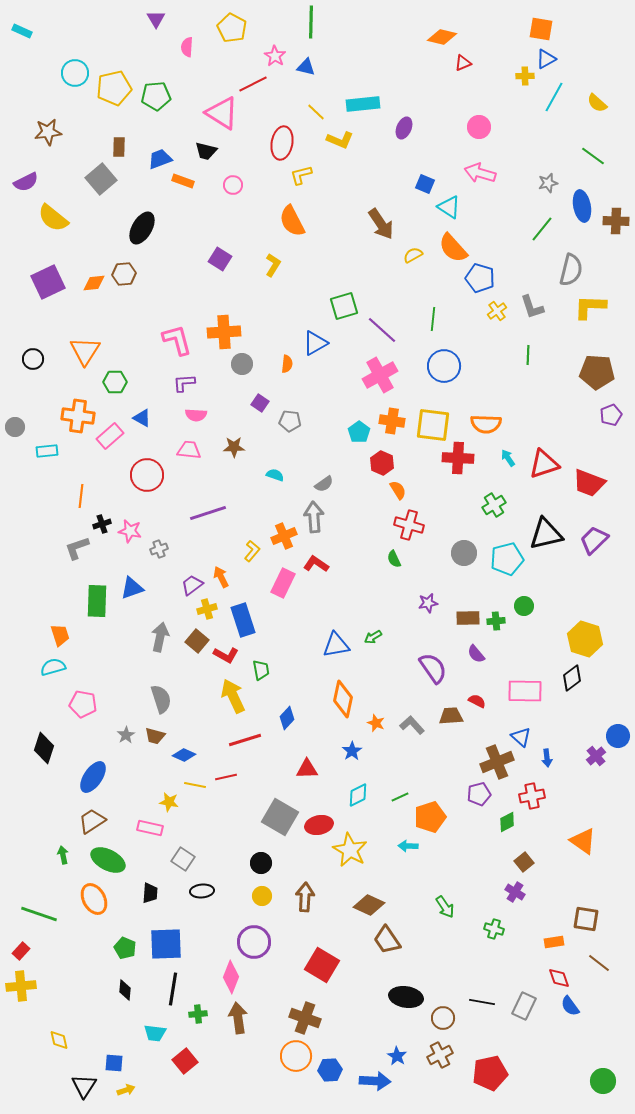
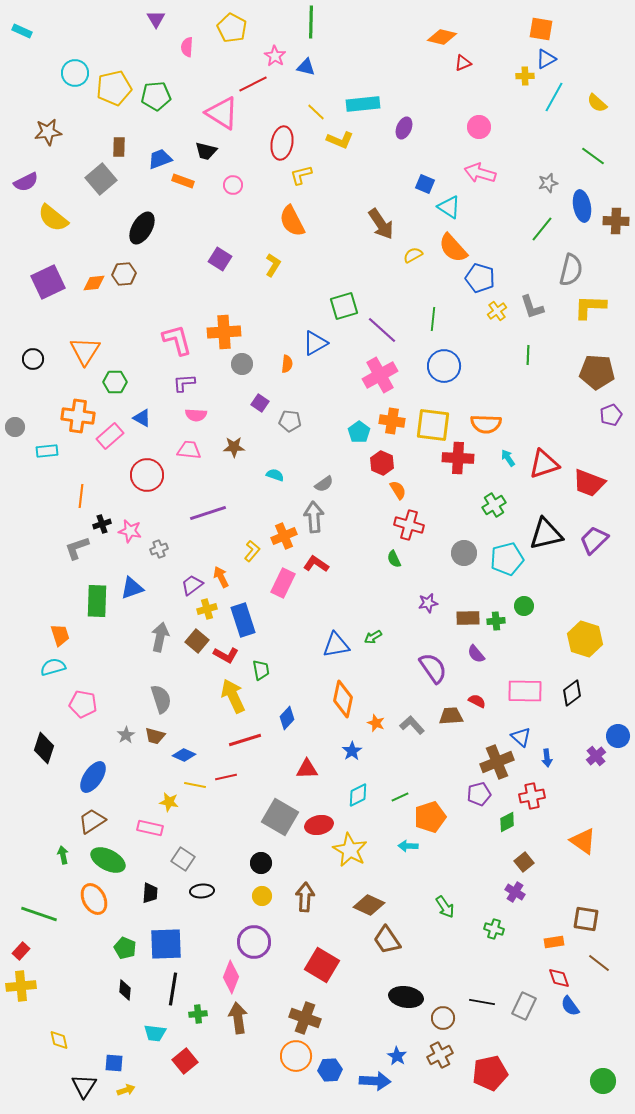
black diamond at (572, 678): moved 15 px down
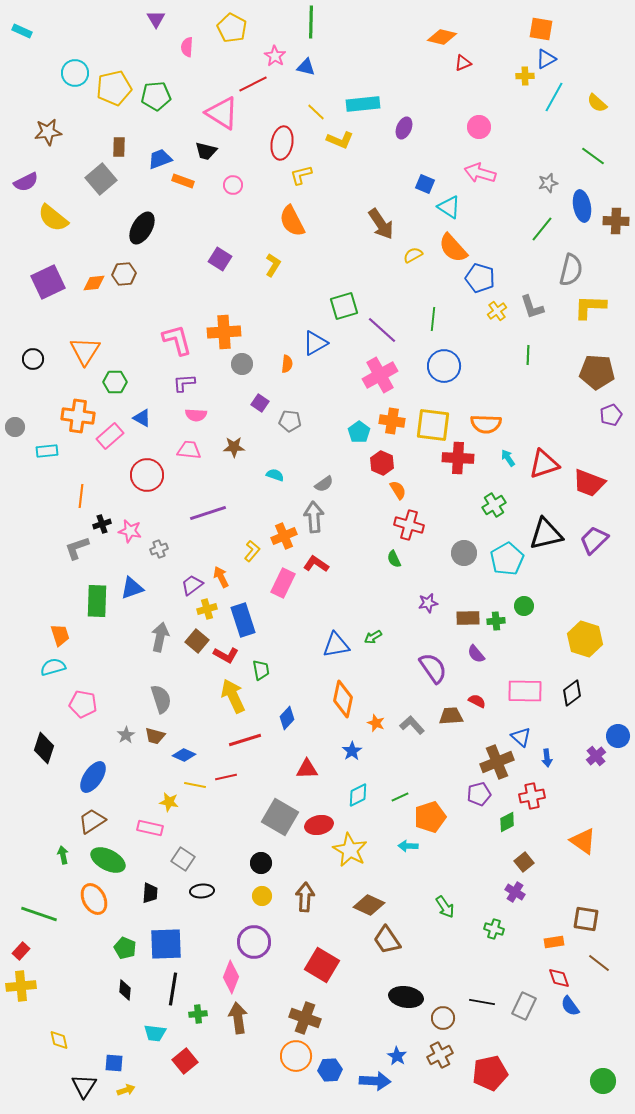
cyan pentagon at (507, 559): rotated 16 degrees counterclockwise
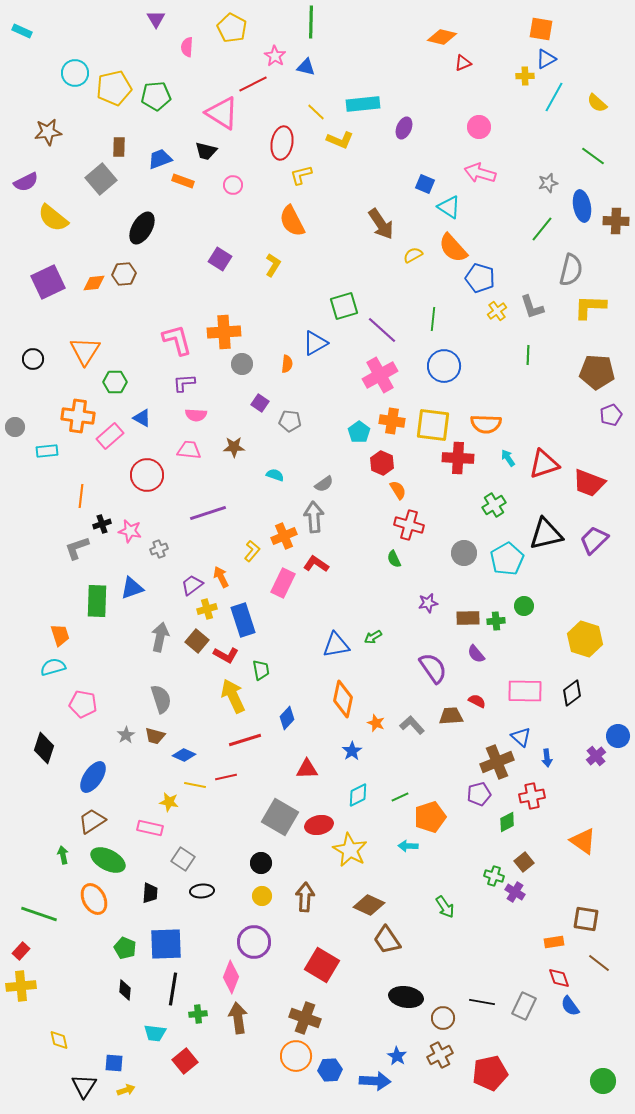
green cross at (494, 929): moved 53 px up
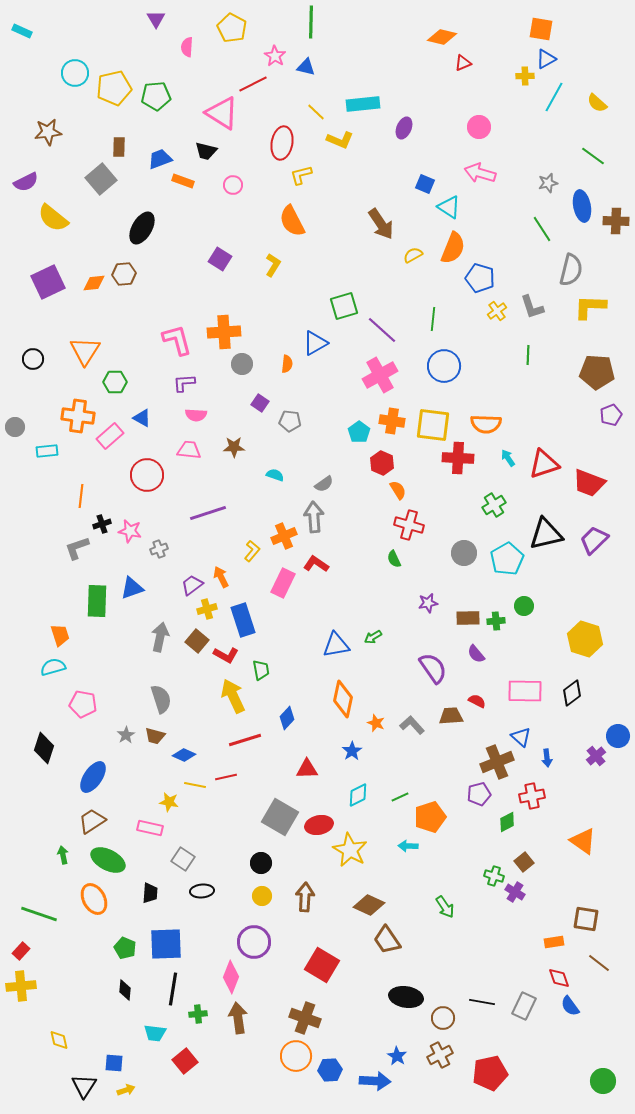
green line at (542, 229): rotated 72 degrees counterclockwise
orange semicircle at (453, 248): rotated 116 degrees counterclockwise
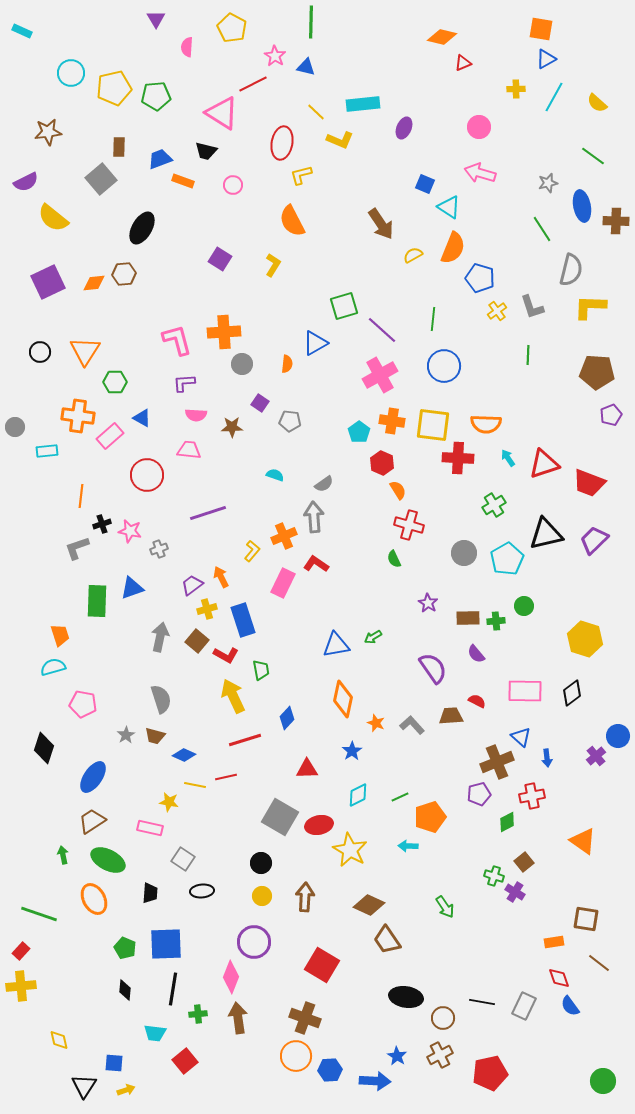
cyan circle at (75, 73): moved 4 px left
yellow cross at (525, 76): moved 9 px left, 13 px down
black circle at (33, 359): moved 7 px right, 7 px up
brown star at (234, 447): moved 2 px left, 20 px up
purple star at (428, 603): rotated 30 degrees counterclockwise
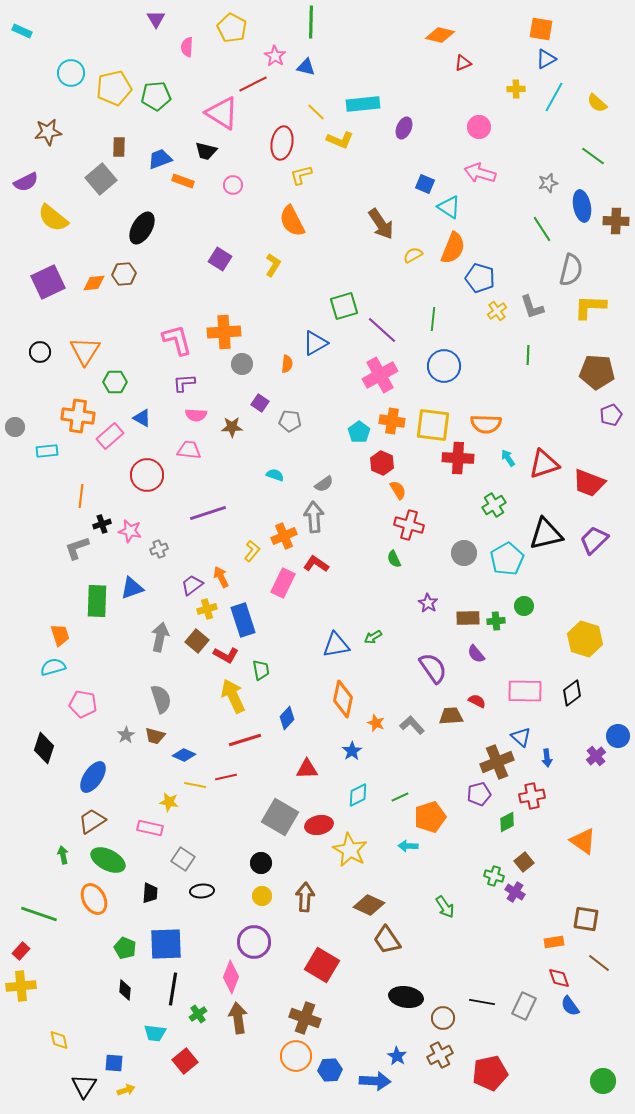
orange diamond at (442, 37): moved 2 px left, 2 px up
green cross at (198, 1014): rotated 30 degrees counterclockwise
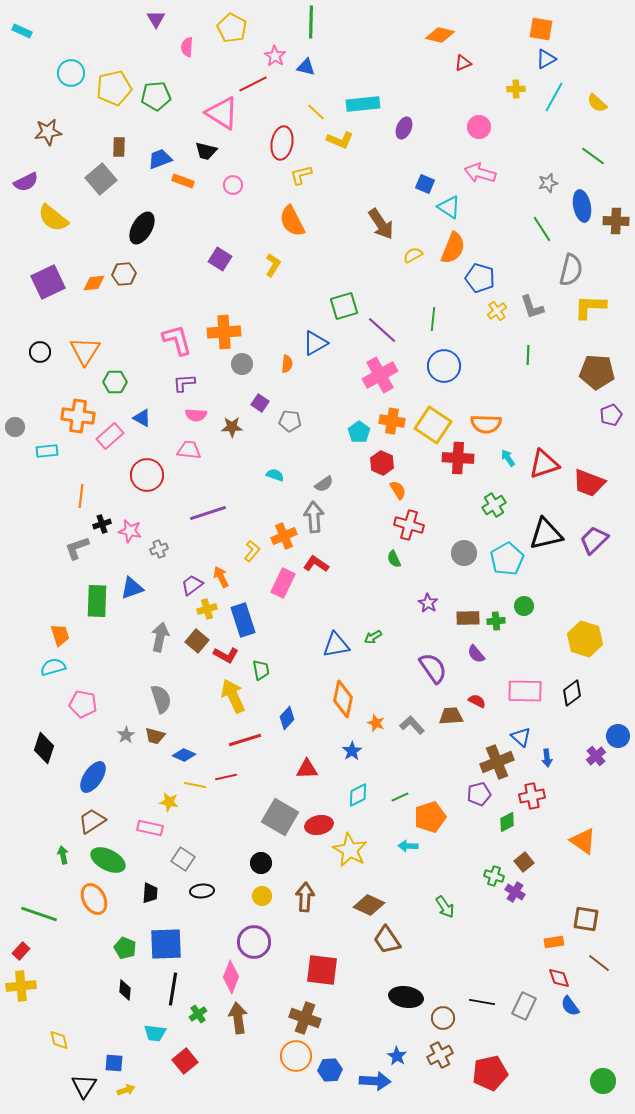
yellow square at (433, 425): rotated 27 degrees clockwise
red square at (322, 965): moved 5 px down; rotated 24 degrees counterclockwise
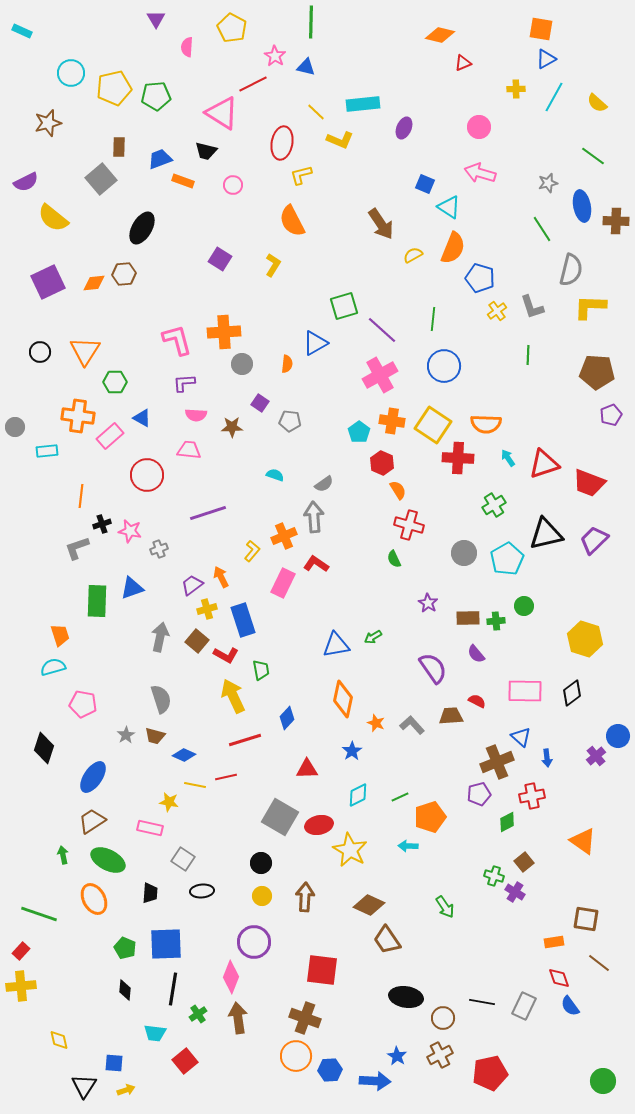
brown star at (48, 132): moved 9 px up; rotated 8 degrees counterclockwise
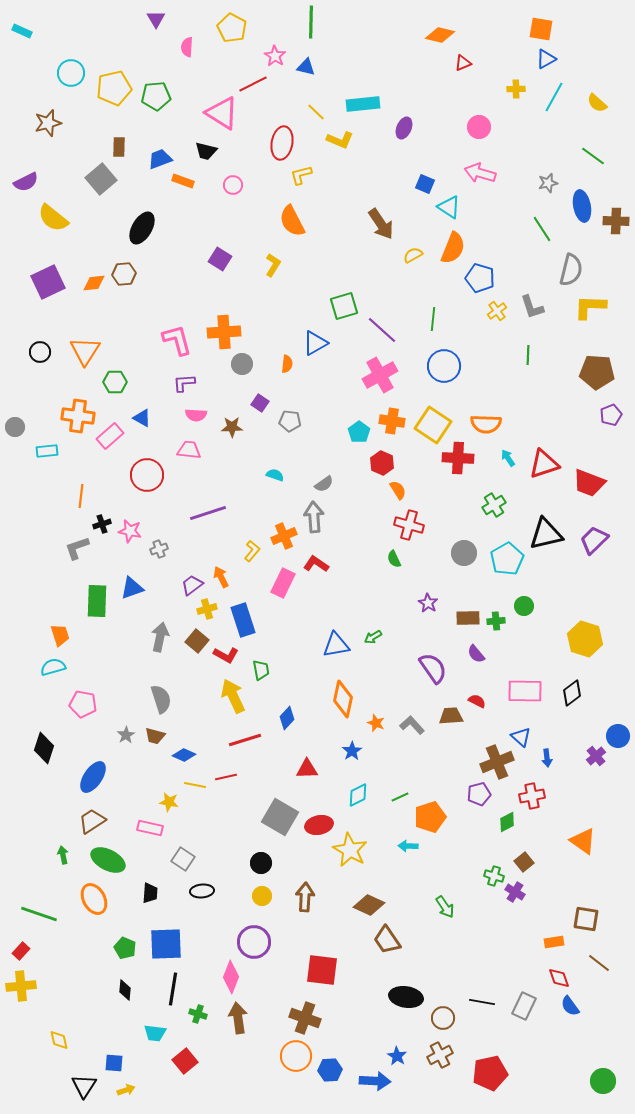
green cross at (198, 1014): rotated 36 degrees counterclockwise
